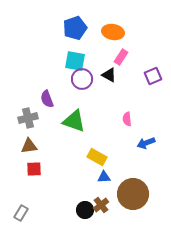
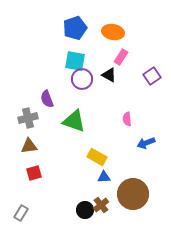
purple square: moved 1 px left; rotated 12 degrees counterclockwise
red square: moved 4 px down; rotated 14 degrees counterclockwise
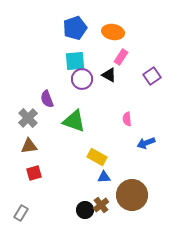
cyan square: rotated 15 degrees counterclockwise
gray cross: rotated 30 degrees counterclockwise
brown circle: moved 1 px left, 1 px down
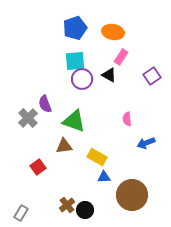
purple semicircle: moved 2 px left, 5 px down
brown triangle: moved 35 px right
red square: moved 4 px right, 6 px up; rotated 21 degrees counterclockwise
brown cross: moved 34 px left
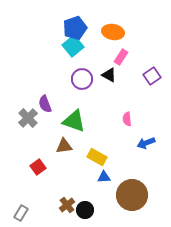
cyan square: moved 2 px left, 15 px up; rotated 35 degrees counterclockwise
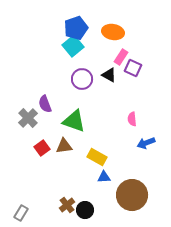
blue pentagon: moved 1 px right
purple square: moved 19 px left, 8 px up; rotated 30 degrees counterclockwise
pink semicircle: moved 5 px right
red square: moved 4 px right, 19 px up
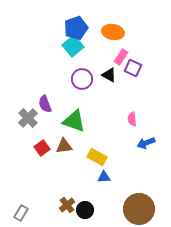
brown circle: moved 7 px right, 14 px down
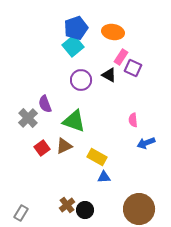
purple circle: moved 1 px left, 1 px down
pink semicircle: moved 1 px right, 1 px down
brown triangle: rotated 18 degrees counterclockwise
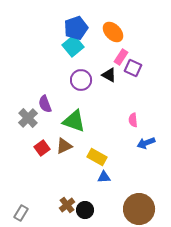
orange ellipse: rotated 35 degrees clockwise
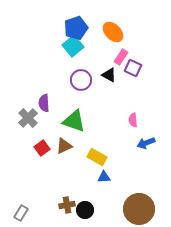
purple semicircle: moved 1 px left, 1 px up; rotated 18 degrees clockwise
brown cross: rotated 28 degrees clockwise
